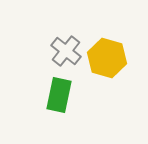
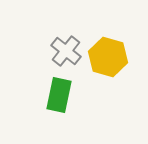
yellow hexagon: moved 1 px right, 1 px up
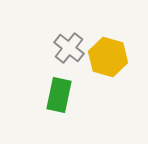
gray cross: moved 3 px right, 3 px up
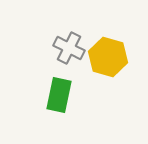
gray cross: rotated 12 degrees counterclockwise
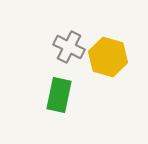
gray cross: moved 1 px up
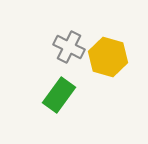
green rectangle: rotated 24 degrees clockwise
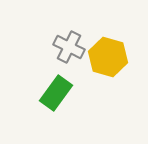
green rectangle: moved 3 px left, 2 px up
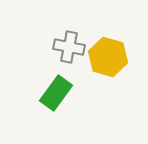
gray cross: rotated 16 degrees counterclockwise
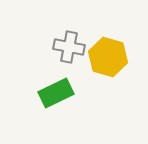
green rectangle: rotated 28 degrees clockwise
